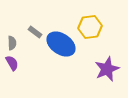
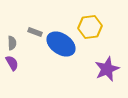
gray rectangle: rotated 16 degrees counterclockwise
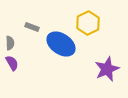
yellow hexagon: moved 2 px left, 4 px up; rotated 20 degrees counterclockwise
gray rectangle: moved 3 px left, 5 px up
gray semicircle: moved 2 px left
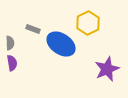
gray rectangle: moved 1 px right, 2 px down
purple semicircle: rotated 21 degrees clockwise
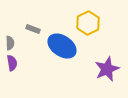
blue ellipse: moved 1 px right, 2 px down
